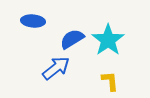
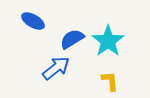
blue ellipse: rotated 25 degrees clockwise
cyan star: moved 1 px down
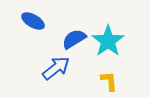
blue semicircle: moved 2 px right
yellow L-shape: moved 1 px left
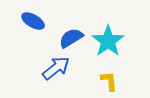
blue semicircle: moved 3 px left, 1 px up
